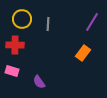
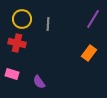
purple line: moved 1 px right, 3 px up
red cross: moved 2 px right, 2 px up; rotated 12 degrees clockwise
orange rectangle: moved 6 px right
pink rectangle: moved 3 px down
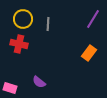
yellow circle: moved 1 px right
red cross: moved 2 px right, 1 px down
pink rectangle: moved 2 px left, 14 px down
purple semicircle: rotated 16 degrees counterclockwise
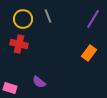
gray line: moved 8 px up; rotated 24 degrees counterclockwise
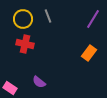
red cross: moved 6 px right
pink rectangle: rotated 16 degrees clockwise
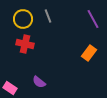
purple line: rotated 60 degrees counterclockwise
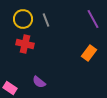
gray line: moved 2 px left, 4 px down
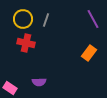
gray line: rotated 40 degrees clockwise
red cross: moved 1 px right, 1 px up
purple semicircle: rotated 40 degrees counterclockwise
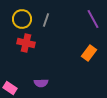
yellow circle: moved 1 px left
purple semicircle: moved 2 px right, 1 px down
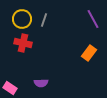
gray line: moved 2 px left
red cross: moved 3 px left
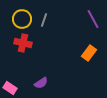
purple semicircle: rotated 32 degrees counterclockwise
